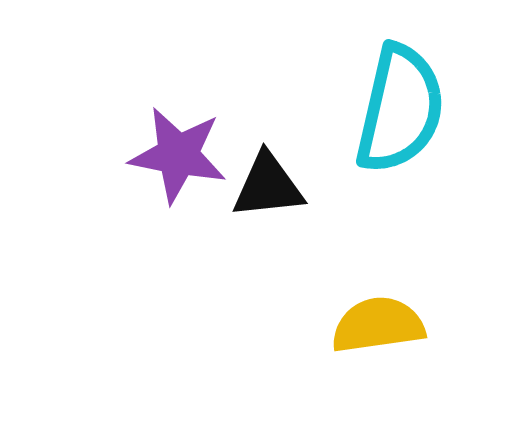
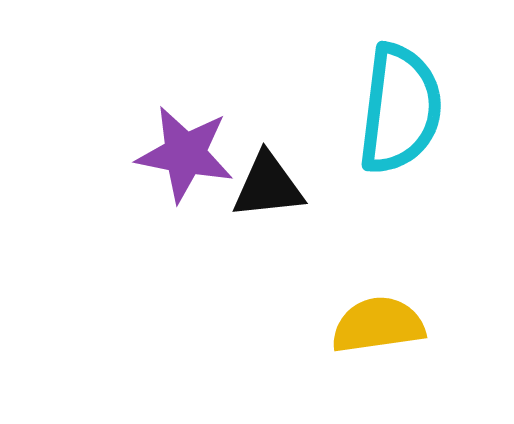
cyan semicircle: rotated 6 degrees counterclockwise
purple star: moved 7 px right, 1 px up
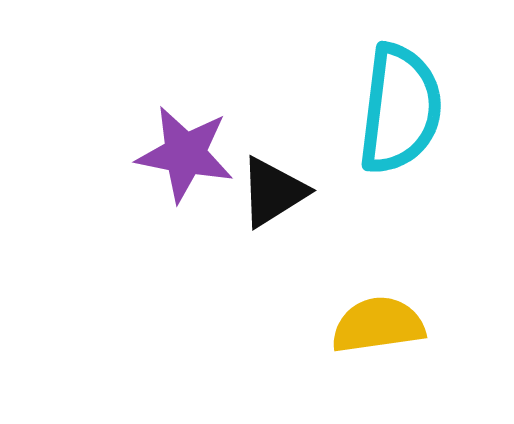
black triangle: moved 5 px right, 6 px down; rotated 26 degrees counterclockwise
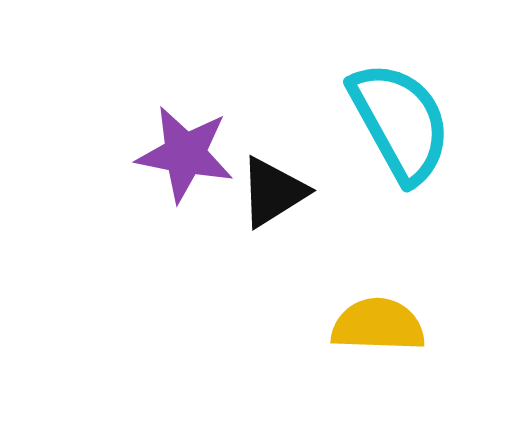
cyan semicircle: moved 13 px down; rotated 36 degrees counterclockwise
yellow semicircle: rotated 10 degrees clockwise
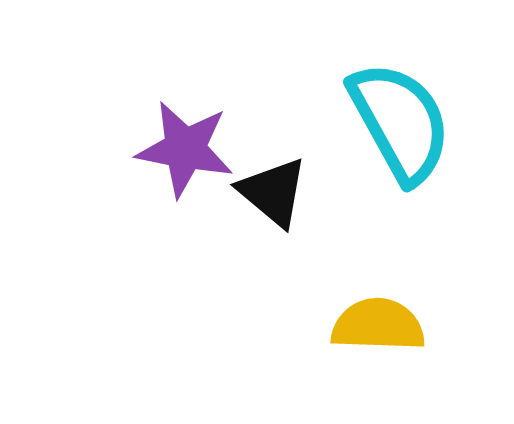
purple star: moved 5 px up
black triangle: rotated 48 degrees counterclockwise
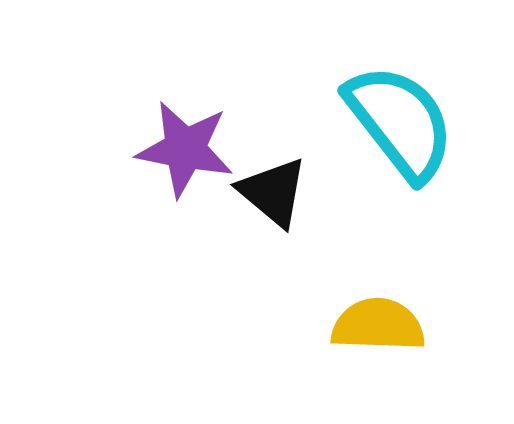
cyan semicircle: rotated 9 degrees counterclockwise
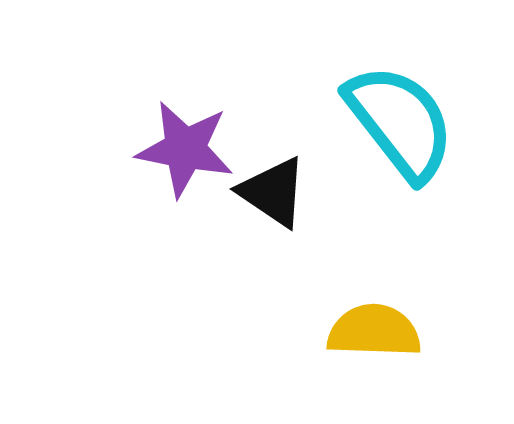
black triangle: rotated 6 degrees counterclockwise
yellow semicircle: moved 4 px left, 6 px down
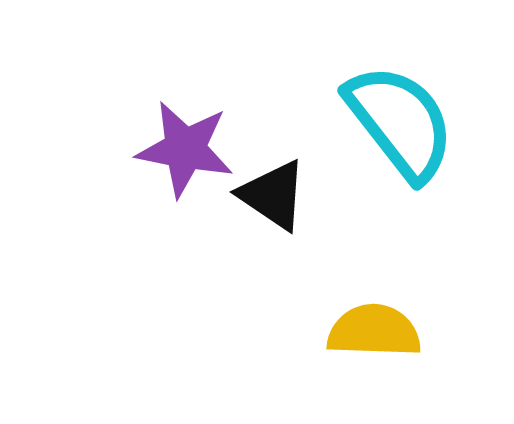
black triangle: moved 3 px down
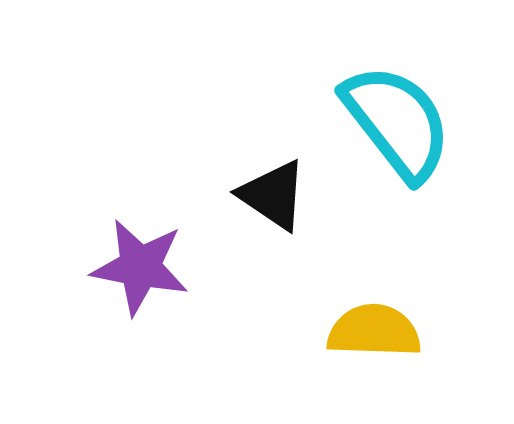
cyan semicircle: moved 3 px left
purple star: moved 45 px left, 118 px down
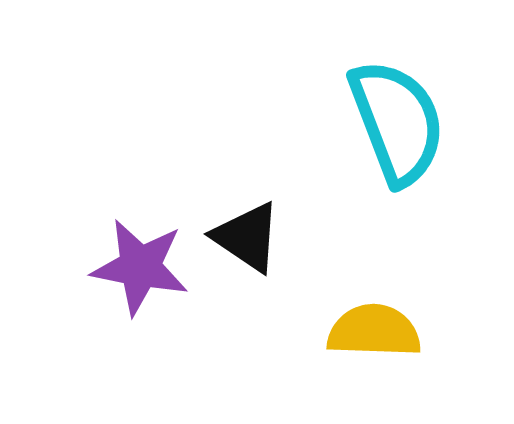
cyan semicircle: rotated 17 degrees clockwise
black triangle: moved 26 px left, 42 px down
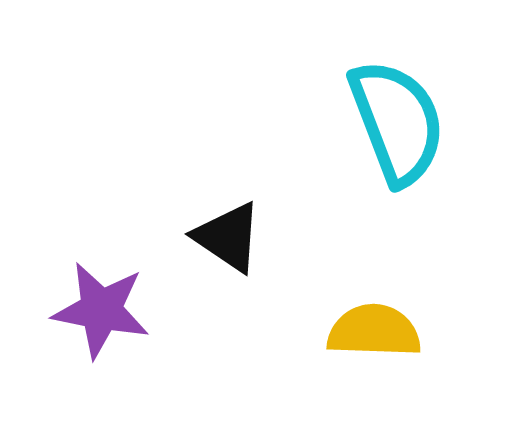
black triangle: moved 19 px left
purple star: moved 39 px left, 43 px down
